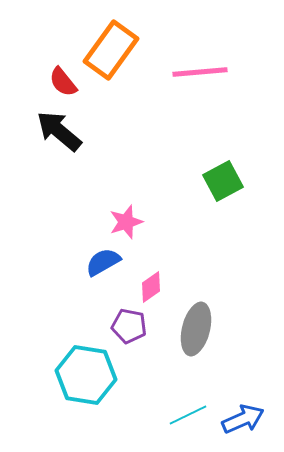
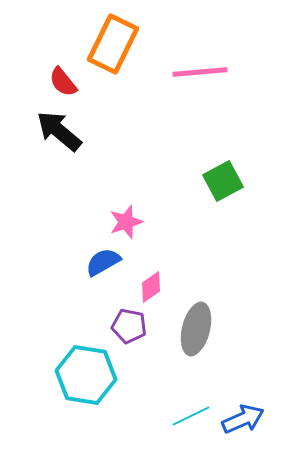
orange rectangle: moved 2 px right, 6 px up; rotated 10 degrees counterclockwise
cyan line: moved 3 px right, 1 px down
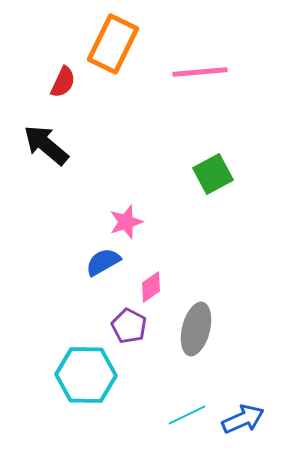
red semicircle: rotated 116 degrees counterclockwise
black arrow: moved 13 px left, 14 px down
green square: moved 10 px left, 7 px up
purple pentagon: rotated 16 degrees clockwise
cyan hexagon: rotated 8 degrees counterclockwise
cyan line: moved 4 px left, 1 px up
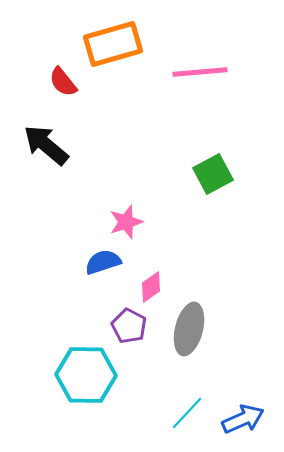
orange rectangle: rotated 48 degrees clockwise
red semicircle: rotated 116 degrees clockwise
blue semicircle: rotated 12 degrees clockwise
gray ellipse: moved 7 px left
cyan line: moved 2 px up; rotated 21 degrees counterclockwise
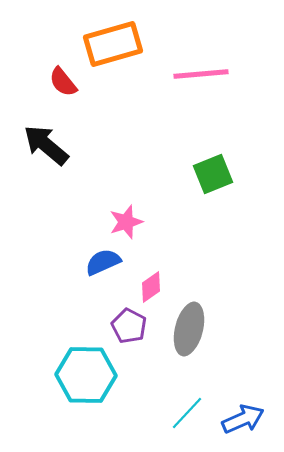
pink line: moved 1 px right, 2 px down
green square: rotated 6 degrees clockwise
blue semicircle: rotated 6 degrees counterclockwise
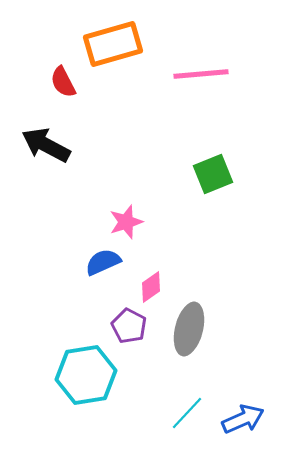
red semicircle: rotated 12 degrees clockwise
black arrow: rotated 12 degrees counterclockwise
cyan hexagon: rotated 10 degrees counterclockwise
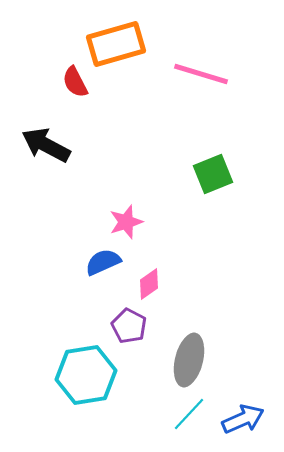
orange rectangle: moved 3 px right
pink line: rotated 22 degrees clockwise
red semicircle: moved 12 px right
pink diamond: moved 2 px left, 3 px up
gray ellipse: moved 31 px down
cyan line: moved 2 px right, 1 px down
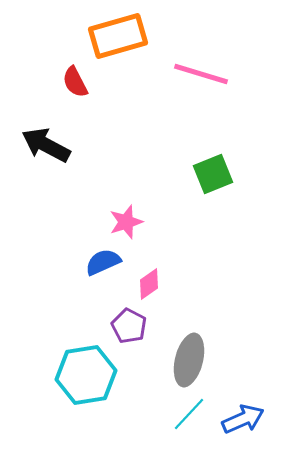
orange rectangle: moved 2 px right, 8 px up
